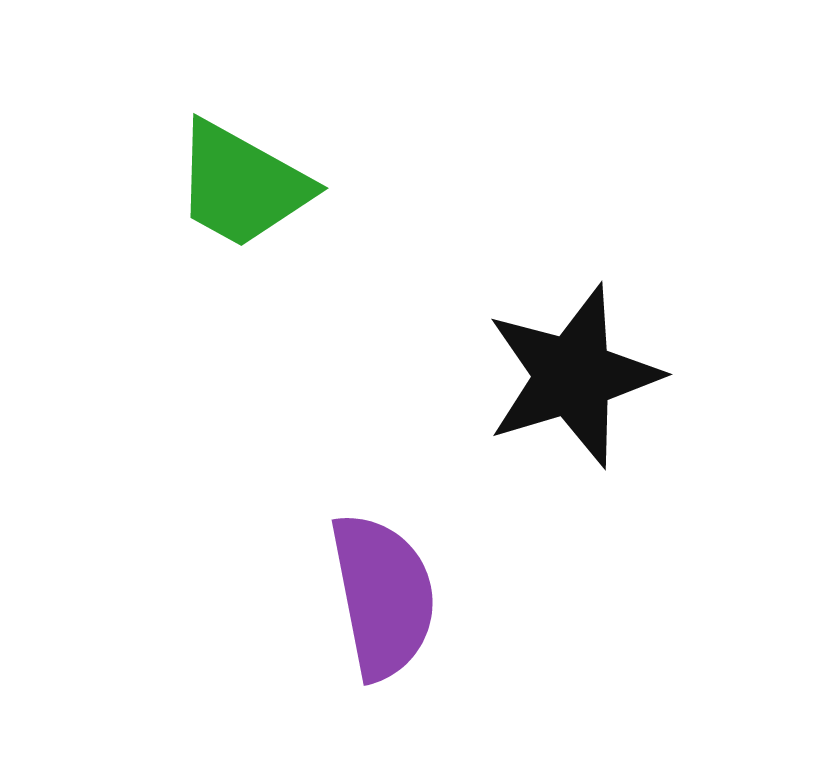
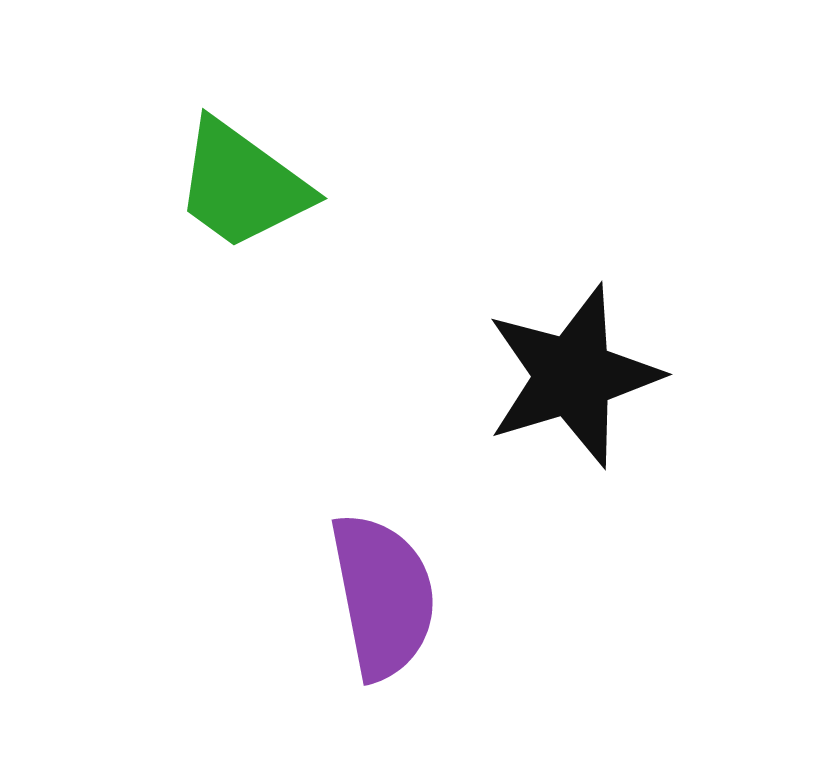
green trapezoid: rotated 7 degrees clockwise
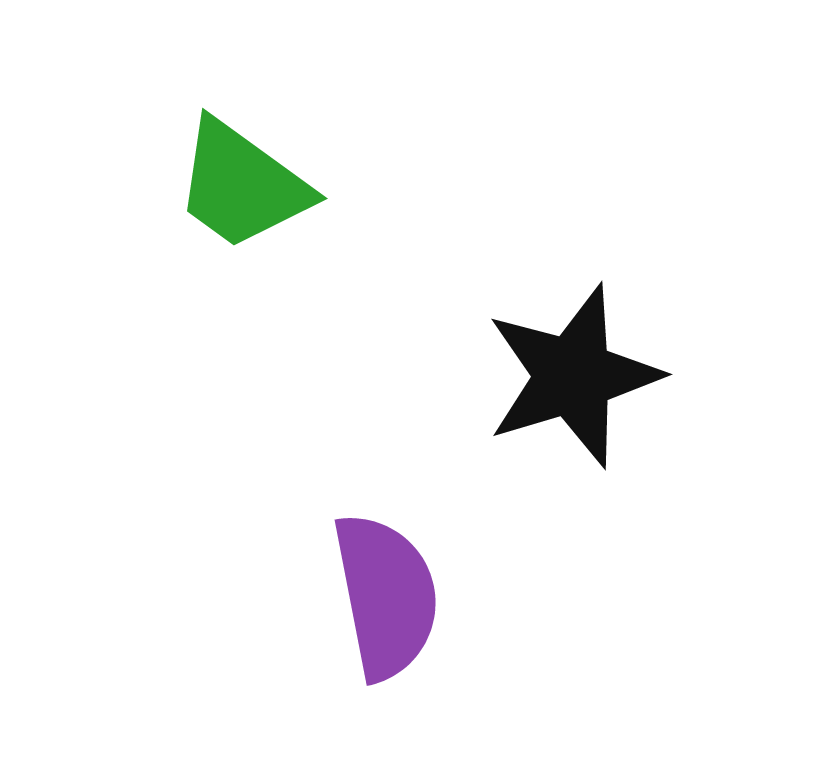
purple semicircle: moved 3 px right
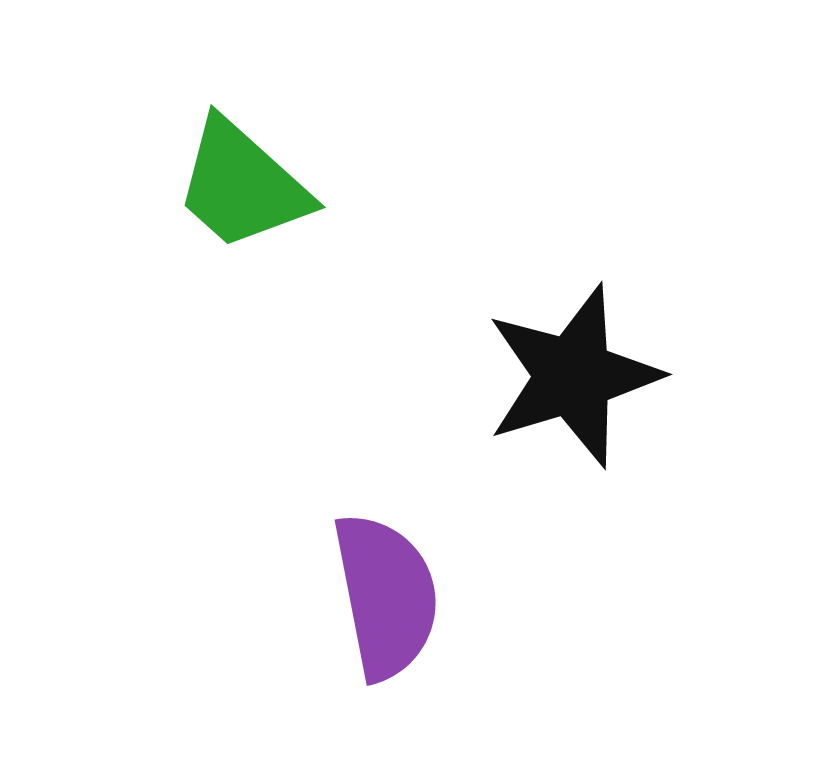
green trapezoid: rotated 6 degrees clockwise
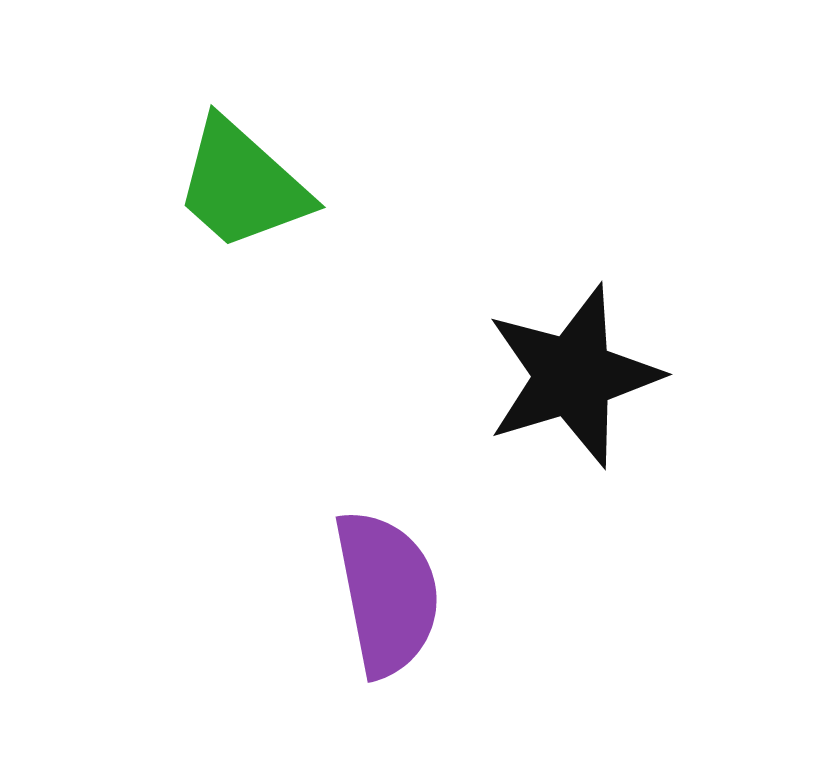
purple semicircle: moved 1 px right, 3 px up
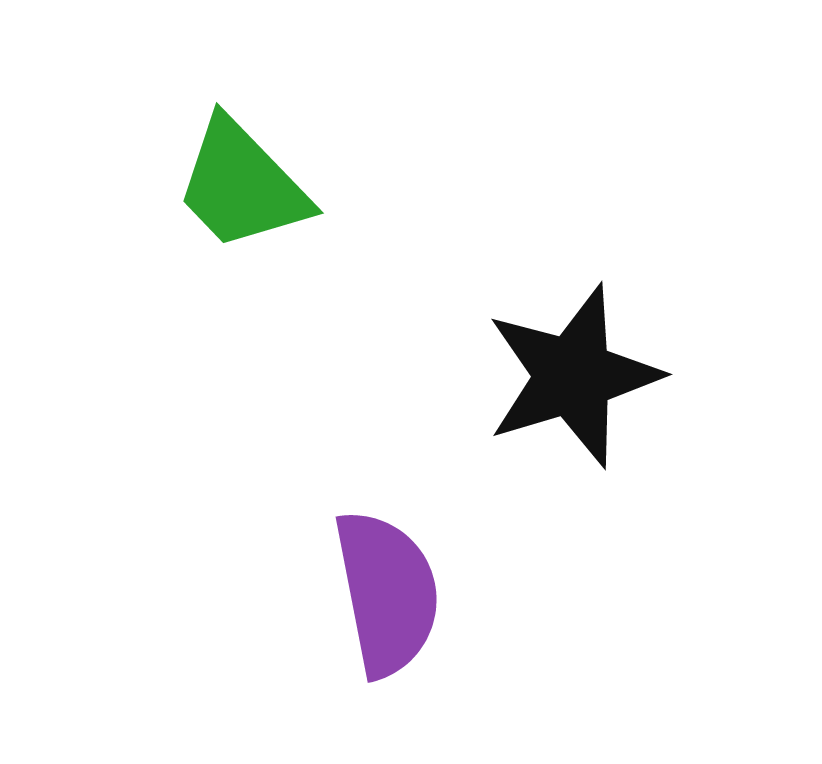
green trapezoid: rotated 4 degrees clockwise
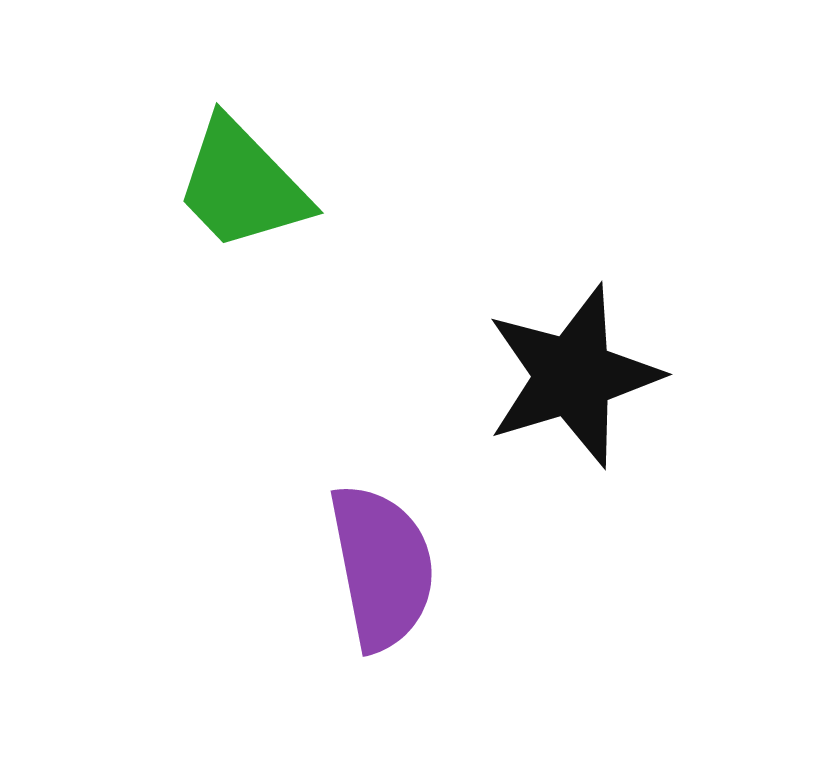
purple semicircle: moved 5 px left, 26 px up
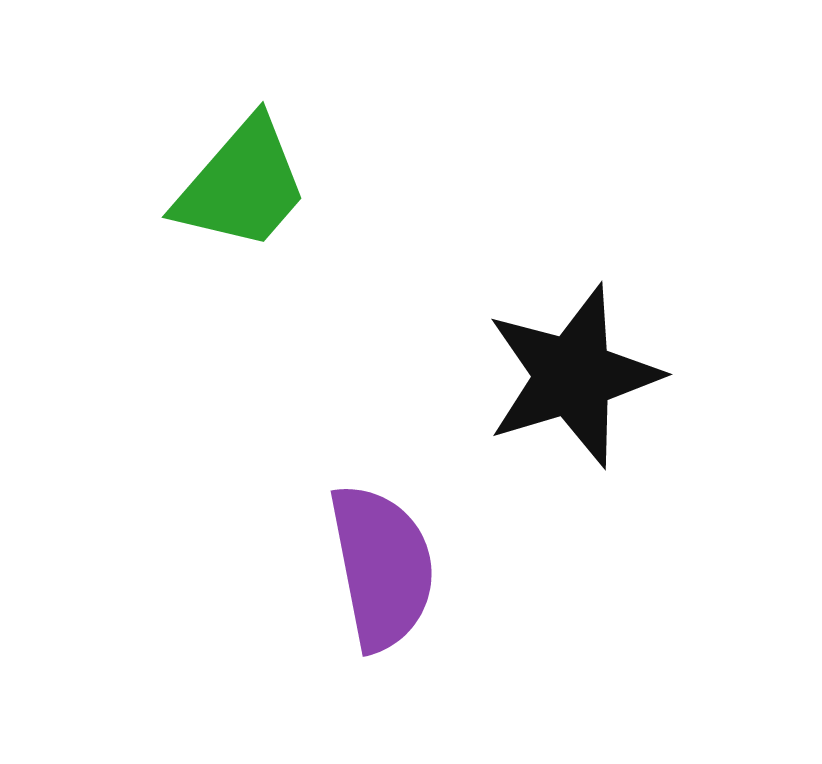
green trapezoid: rotated 95 degrees counterclockwise
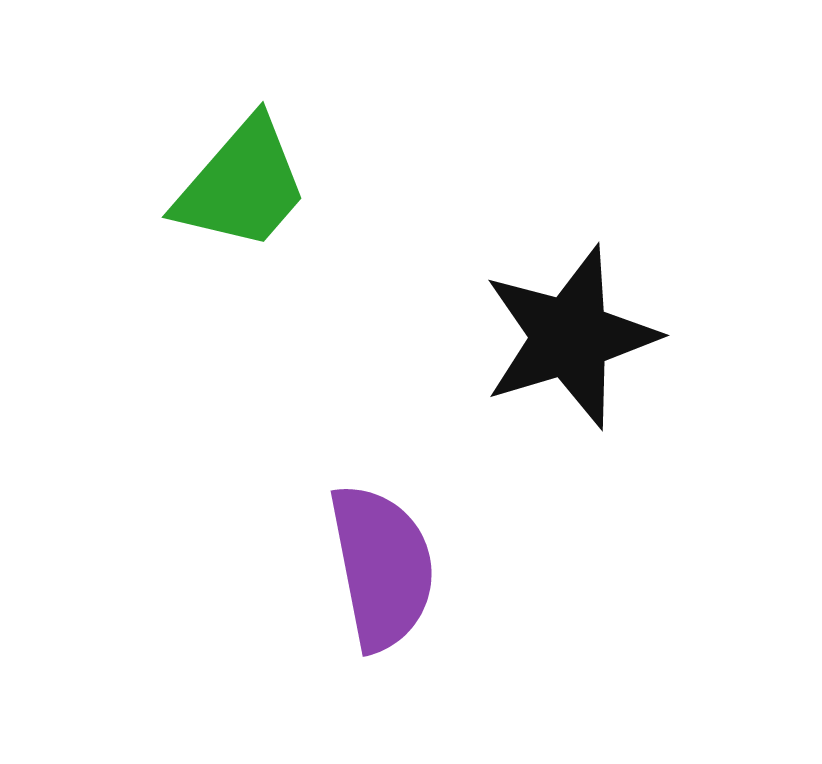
black star: moved 3 px left, 39 px up
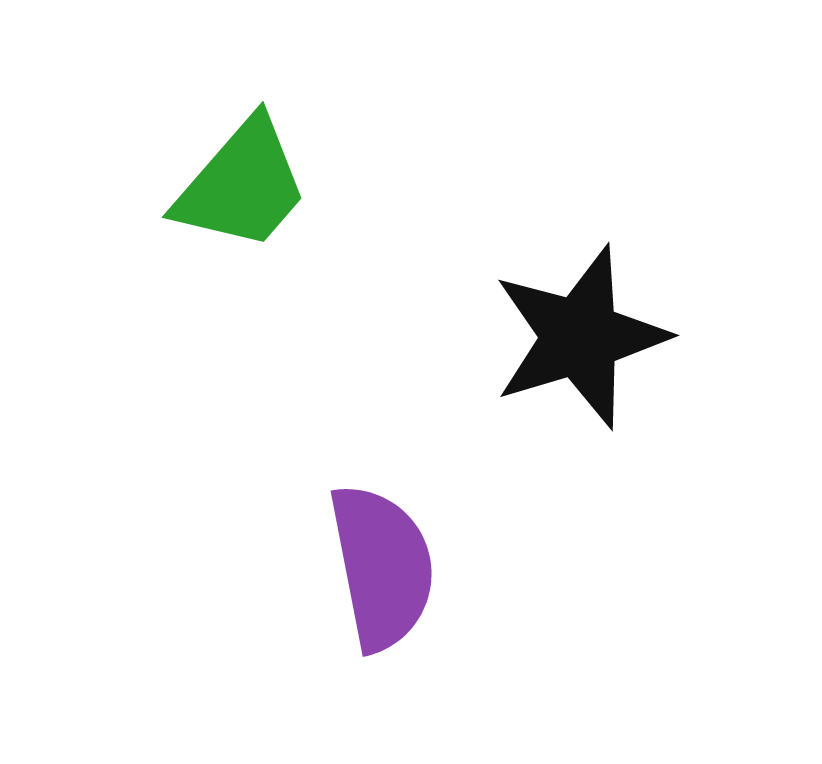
black star: moved 10 px right
